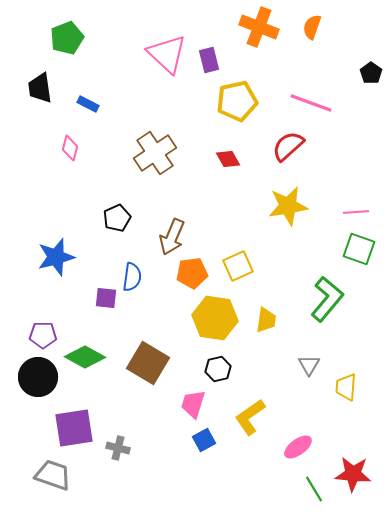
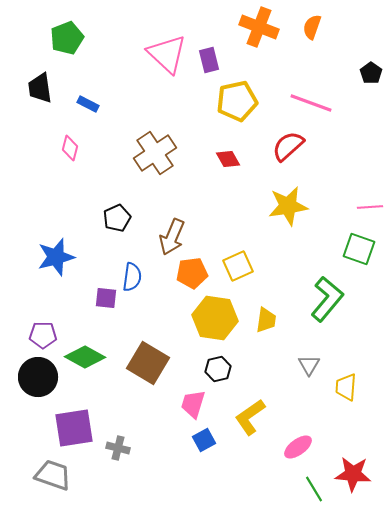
pink line at (356, 212): moved 14 px right, 5 px up
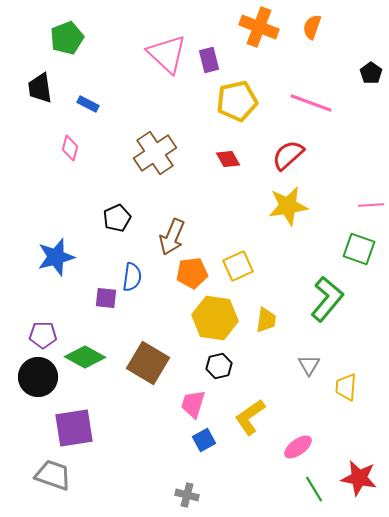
red semicircle at (288, 146): moved 9 px down
pink line at (370, 207): moved 1 px right, 2 px up
black hexagon at (218, 369): moved 1 px right, 3 px up
gray cross at (118, 448): moved 69 px right, 47 px down
red star at (353, 474): moved 6 px right, 4 px down; rotated 6 degrees clockwise
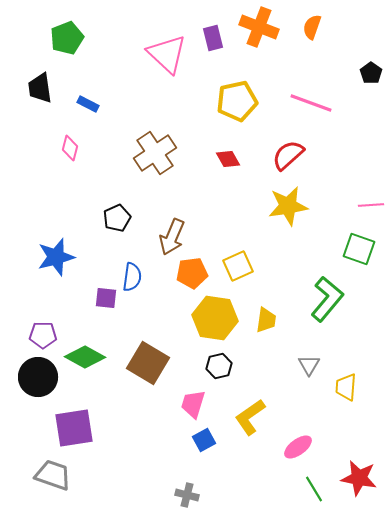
purple rectangle at (209, 60): moved 4 px right, 22 px up
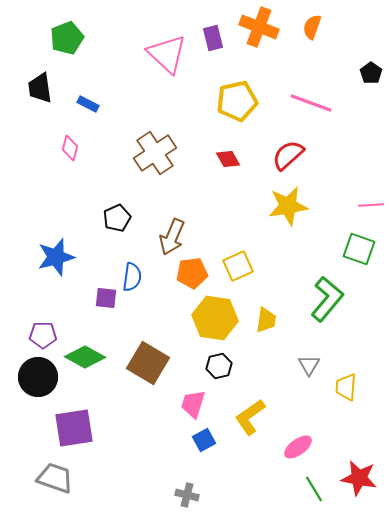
gray trapezoid at (53, 475): moved 2 px right, 3 px down
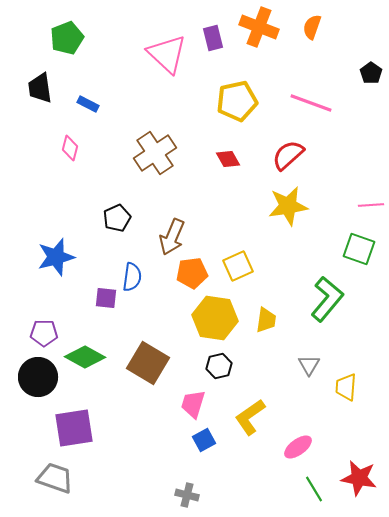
purple pentagon at (43, 335): moved 1 px right, 2 px up
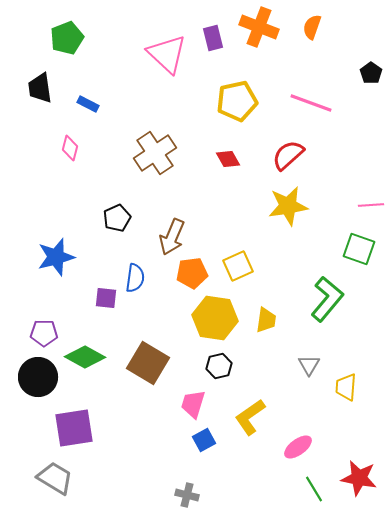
blue semicircle at (132, 277): moved 3 px right, 1 px down
gray trapezoid at (55, 478): rotated 12 degrees clockwise
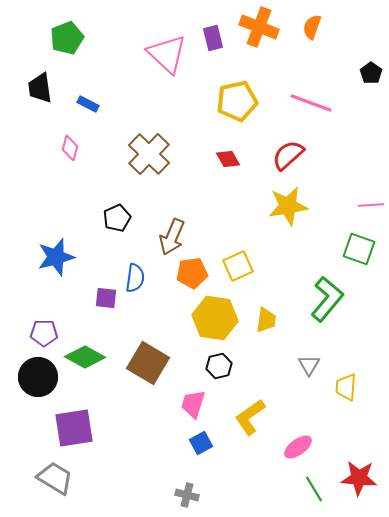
brown cross at (155, 153): moved 6 px left, 1 px down; rotated 12 degrees counterclockwise
blue square at (204, 440): moved 3 px left, 3 px down
red star at (359, 478): rotated 6 degrees counterclockwise
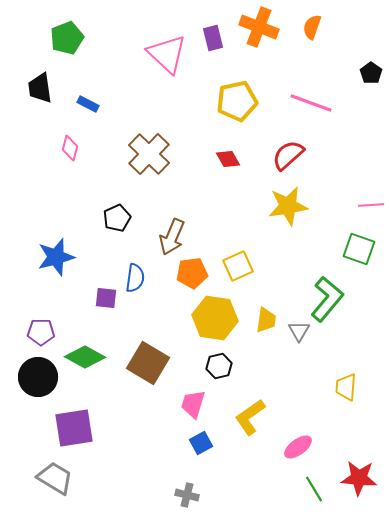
purple pentagon at (44, 333): moved 3 px left, 1 px up
gray triangle at (309, 365): moved 10 px left, 34 px up
